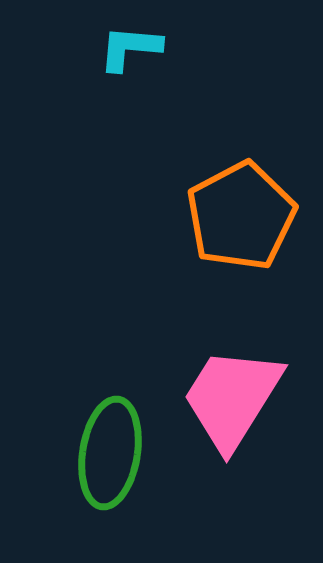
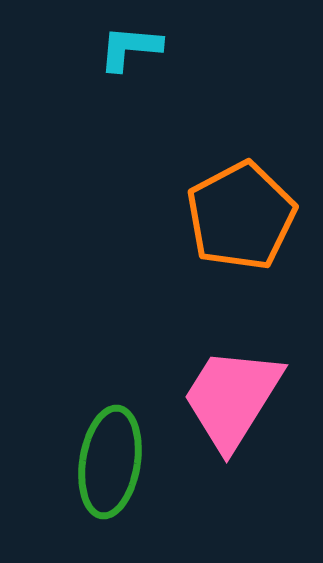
green ellipse: moved 9 px down
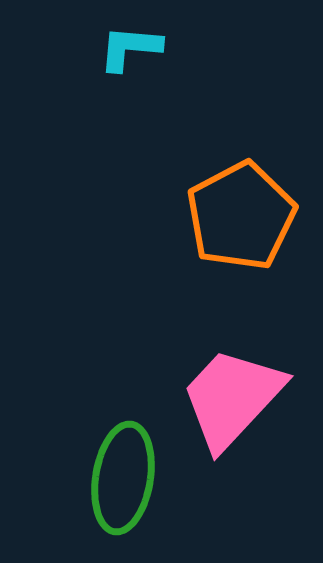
pink trapezoid: rotated 11 degrees clockwise
green ellipse: moved 13 px right, 16 px down
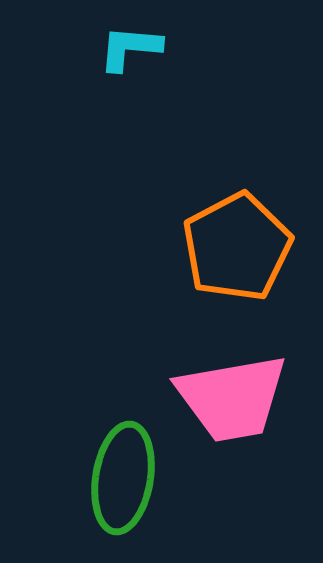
orange pentagon: moved 4 px left, 31 px down
pink trapezoid: rotated 143 degrees counterclockwise
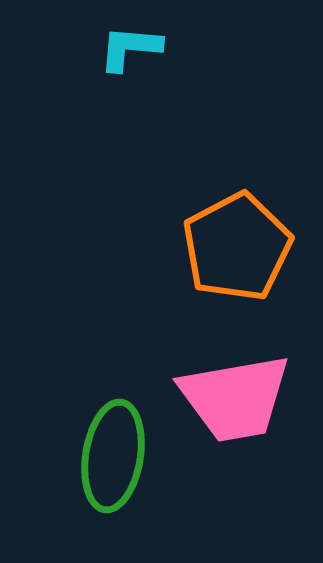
pink trapezoid: moved 3 px right
green ellipse: moved 10 px left, 22 px up
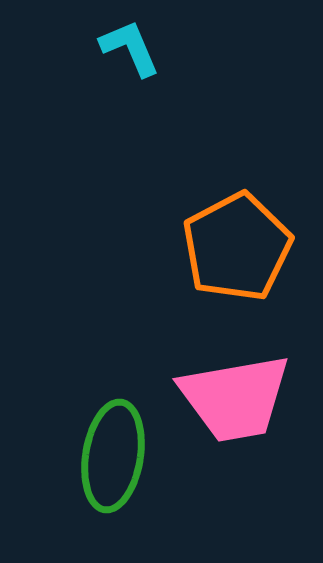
cyan L-shape: rotated 62 degrees clockwise
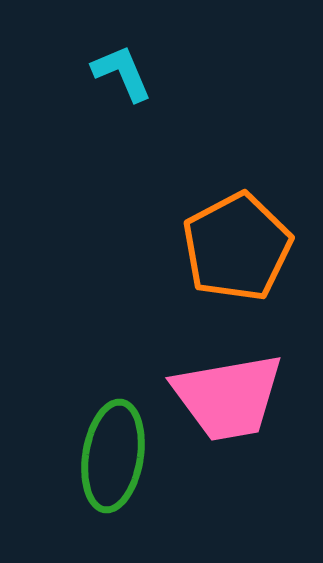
cyan L-shape: moved 8 px left, 25 px down
pink trapezoid: moved 7 px left, 1 px up
